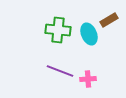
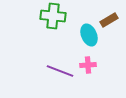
green cross: moved 5 px left, 14 px up
cyan ellipse: moved 1 px down
pink cross: moved 14 px up
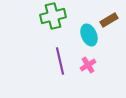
green cross: rotated 20 degrees counterclockwise
pink cross: rotated 28 degrees counterclockwise
purple line: moved 10 px up; rotated 56 degrees clockwise
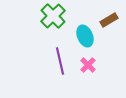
green cross: rotated 30 degrees counterclockwise
cyan ellipse: moved 4 px left, 1 px down
pink cross: rotated 14 degrees counterclockwise
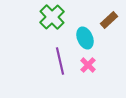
green cross: moved 1 px left, 1 px down
brown rectangle: rotated 12 degrees counterclockwise
cyan ellipse: moved 2 px down
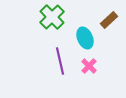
pink cross: moved 1 px right, 1 px down
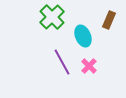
brown rectangle: rotated 24 degrees counterclockwise
cyan ellipse: moved 2 px left, 2 px up
purple line: moved 2 px right, 1 px down; rotated 16 degrees counterclockwise
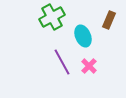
green cross: rotated 15 degrees clockwise
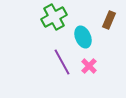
green cross: moved 2 px right
cyan ellipse: moved 1 px down
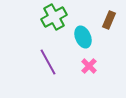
purple line: moved 14 px left
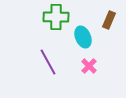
green cross: moved 2 px right; rotated 30 degrees clockwise
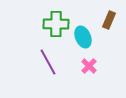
green cross: moved 7 px down
